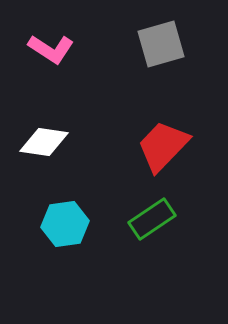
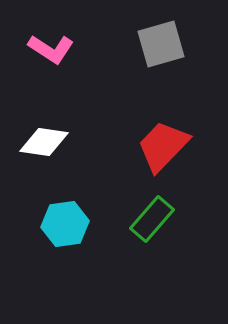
green rectangle: rotated 15 degrees counterclockwise
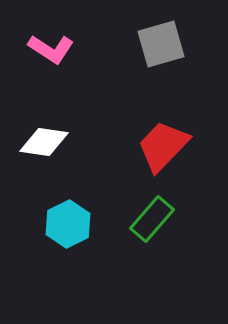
cyan hexagon: moved 3 px right; rotated 18 degrees counterclockwise
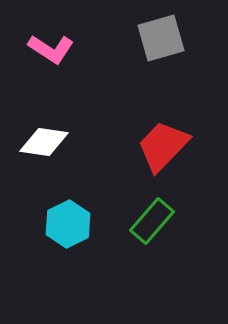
gray square: moved 6 px up
green rectangle: moved 2 px down
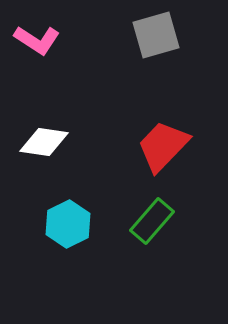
gray square: moved 5 px left, 3 px up
pink L-shape: moved 14 px left, 9 px up
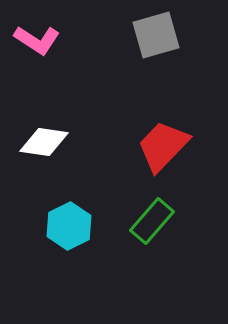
cyan hexagon: moved 1 px right, 2 px down
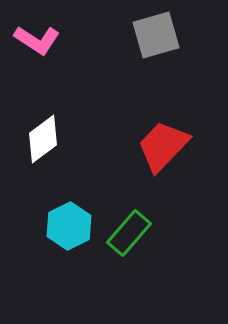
white diamond: moved 1 px left, 3 px up; rotated 45 degrees counterclockwise
green rectangle: moved 23 px left, 12 px down
